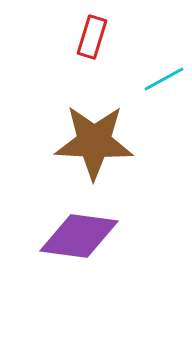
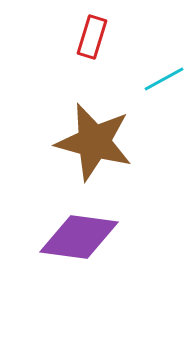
brown star: rotated 12 degrees clockwise
purple diamond: moved 1 px down
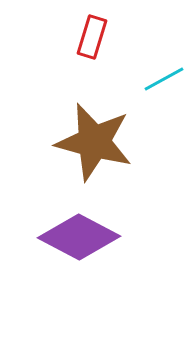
purple diamond: rotated 20 degrees clockwise
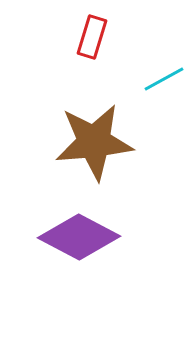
brown star: rotated 20 degrees counterclockwise
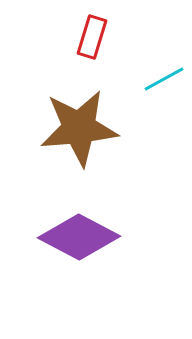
brown star: moved 15 px left, 14 px up
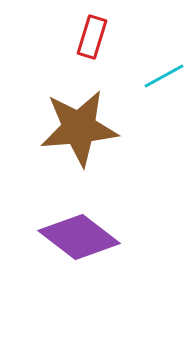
cyan line: moved 3 px up
purple diamond: rotated 10 degrees clockwise
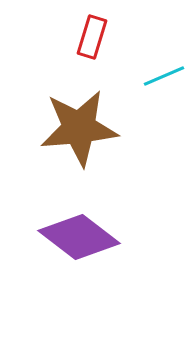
cyan line: rotated 6 degrees clockwise
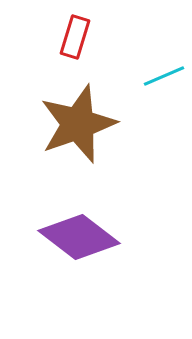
red rectangle: moved 17 px left
brown star: moved 1 px left, 4 px up; rotated 14 degrees counterclockwise
